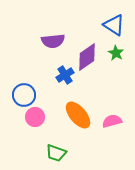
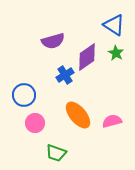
purple semicircle: rotated 10 degrees counterclockwise
pink circle: moved 6 px down
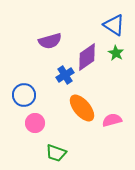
purple semicircle: moved 3 px left
orange ellipse: moved 4 px right, 7 px up
pink semicircle: moved 1 px up
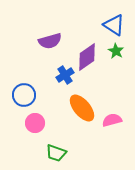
green star: moved 2 px up
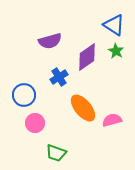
blue cross: moved 6 px left, 2 px down
orange ellipse: moved 1 px right
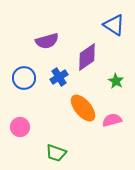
purple semicircle: moved 3 px left
green star: moved 30 px down
blue circle: moved 17 px up
pink circle: moved 15 px left, 4 px down
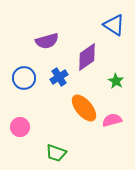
orange ellipse: moved 1 px right
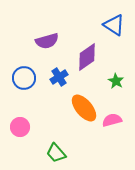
green trapezoid: rotated 30 degrees clockwise
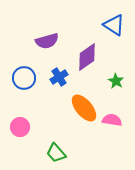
pink semicircle: rotated 24 degrees clockwise
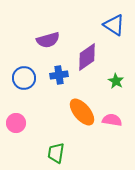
purple semicircle: moved 1 px right, 1 px up
blue cross: moved 2 px up; rotated 24 degrees clockwise
orange ellipse: moved 2 px left, 4 px down
pink circle: moved 4 px left, 4 px up
green trapezoid: rotated 50 degrees clockwise
